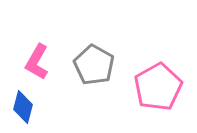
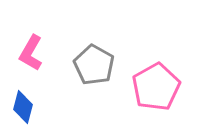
pink L-shape: moved 6 px left, 9 px up
pink pentagon: moved 2 px left
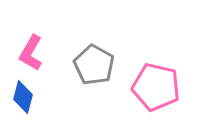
pink pentagon: rotated 30 degrees counterclockwise
blue diamond: moved 10 px up
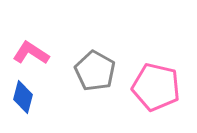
pink L-shape: rotated 93 degrees clockwise
gray pentagon: moved 1 px right, 6 px down
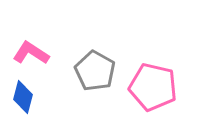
pink pentagon: moved 3 px left
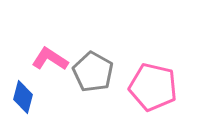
pink L-shape: moved 19 px right, 6 px down
gray pentagon: moved 2 px left, 1 px down
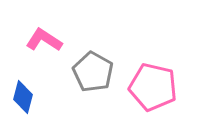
pink L-shape: moved 6 px left, 19 px up
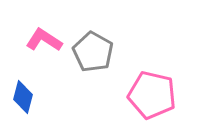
gray pentagon: moved 20 px up
pink pentagon: moved 1 px left, 8 px down
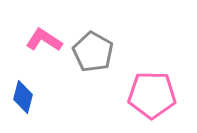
pink pentagon: rotated 12 degrees counterclockwise
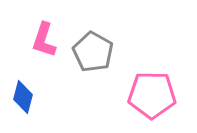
pink L-shape: rotated 105 degrees counterclockwise
